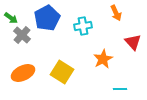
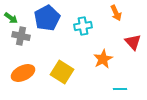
gray cross: moved 1 px left, 1 px down; rotated 30 degrees counterclockwise
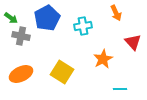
orange ellipse: moved 2 px left, 1 px down
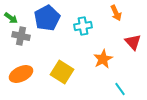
cyan line: rotated 56 degrees clockwise
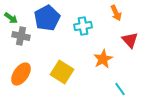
red triangle: moved 3 px left, 2 px up
orange ellipse: rotated 30 degrees counterclockwise
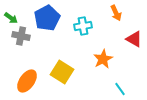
red triangle: moved 4 px right, 1 px up; rotated 18 degrees counterclockwise
orange ellipse: moved 6 px right, 7 px down
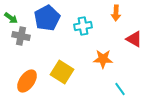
orange arrow: rotated 28 degrees clockwise
orange star: rotated 30 degrees clockwise
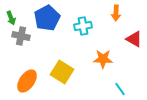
green arrow: rotated 32 degrees clockwise
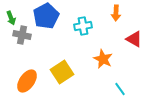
blue pentagon: moved 1 px left, 2 px up
gray cross: moved 1 px right, 1 px up
orange star: rotated 24 degrees clockwise
yellow square: rotated 25 degrees clockwise
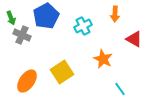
orange arrow: moved 1 px left, 1 px down
cyan cross: rotated 18 degrees counterclockwise
gray cross: rotated 12 degrees clockwise
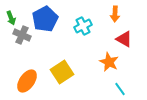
blue pentagon: moved 1 px left, 3 px down
red triangle: moved 10 px left
orange star: moved 6 px right, 3 px down
